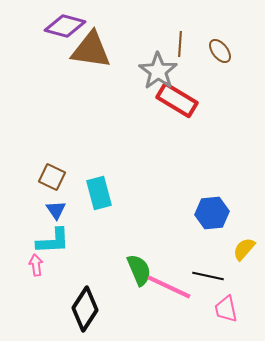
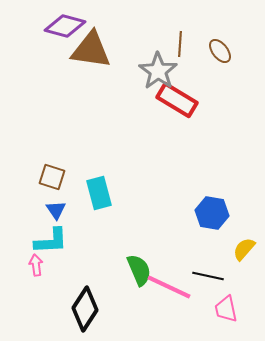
brown square: rotated 8 degrees counterclockwise
blue hexagon: rotated 16 degrees clockwise
cyan L-shape: moved 2 px left
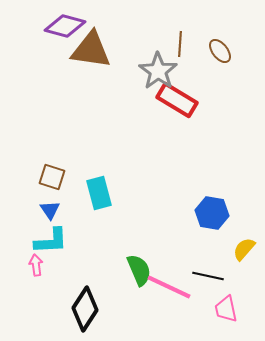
blue triangle: moved 6 px left
